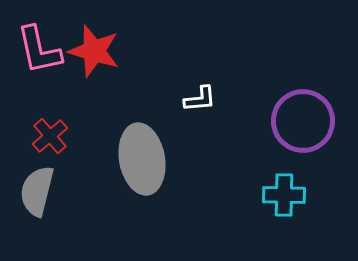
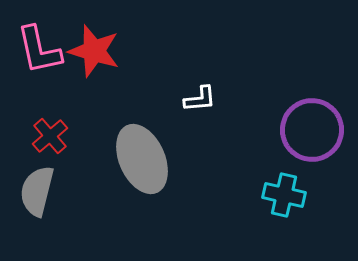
purple circle: moved 9 px right, 9 px down
gray ellipse: rotated 14 degrees counterclockwise
cyan cross: rotated 12 degrees clockwise
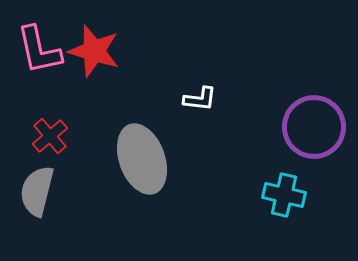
white L-shape: rotated 12 degrees clockwise
purple circle: moved 2 px right, 3 px up
gray ellipse: rotated 4 degrees clockwise
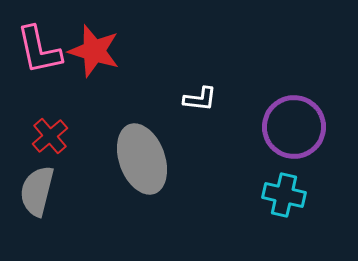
purple circle: moved 20 px left
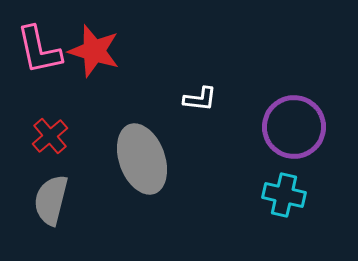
gray semicircle: moved 14 px right, 9 px down
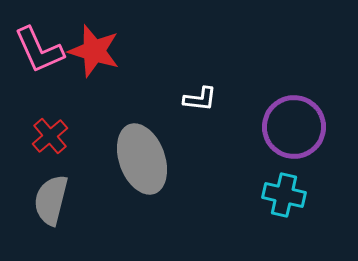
pink L-shape: rotated 12 degrees counterclockwise
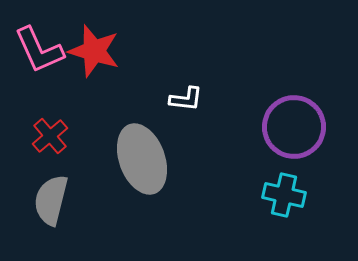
white L-shape: moved 14 px left
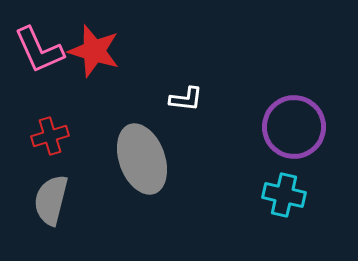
red cross: rotated 24 degrees clockwise
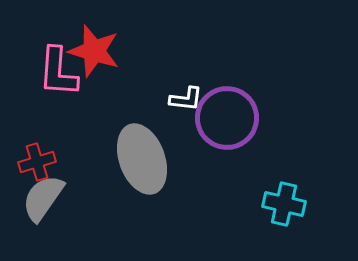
pink L-shape: moved 19 px right, 22 px down; rotated 28 degrees clockwise
purple circle: moved 67 px left, 9 px up
red cross: moved 13 px left, 26 px down
cyan cross: moved 9 px down
gray semicircle: moved 8 px left, 2 px up; rotated 21 degrees clockwise
